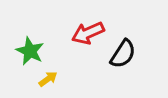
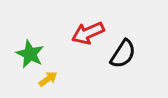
green star: moved 3 px down
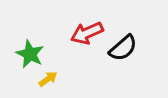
red arrow: moved 1 px left
black semicircle: moved 6 px up; rotated 16 degrees clockwise
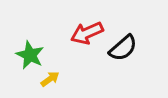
green star: moved 1 px down
yellow arrow: moved 2 px right
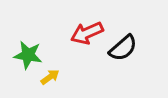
green star: moved 2 px left; rotated 16 degrees counterclockwise
yellow arrow: moved 2 px up
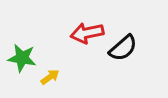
red arrow: rotated 12 degrees clockwise
green star: moved 6 px left, 3 px down
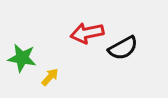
black semicircle: rotated 12 degrees clockwise
yellow arrow: rotated 12 degrees counterclockwise
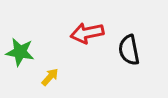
black semicircle: moved 6 px right, 2 px down; rotated 108 degrees clockwise
green star: moved 2 px left, 6 px up
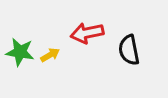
yellow arrow: moved 22 px up; rotated 18 degrees clockwise
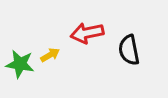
green star: moved 12 px down
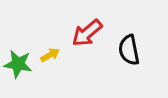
red arrow: rotated 28 degrees counterclockwise
green star: moved 2 px left
